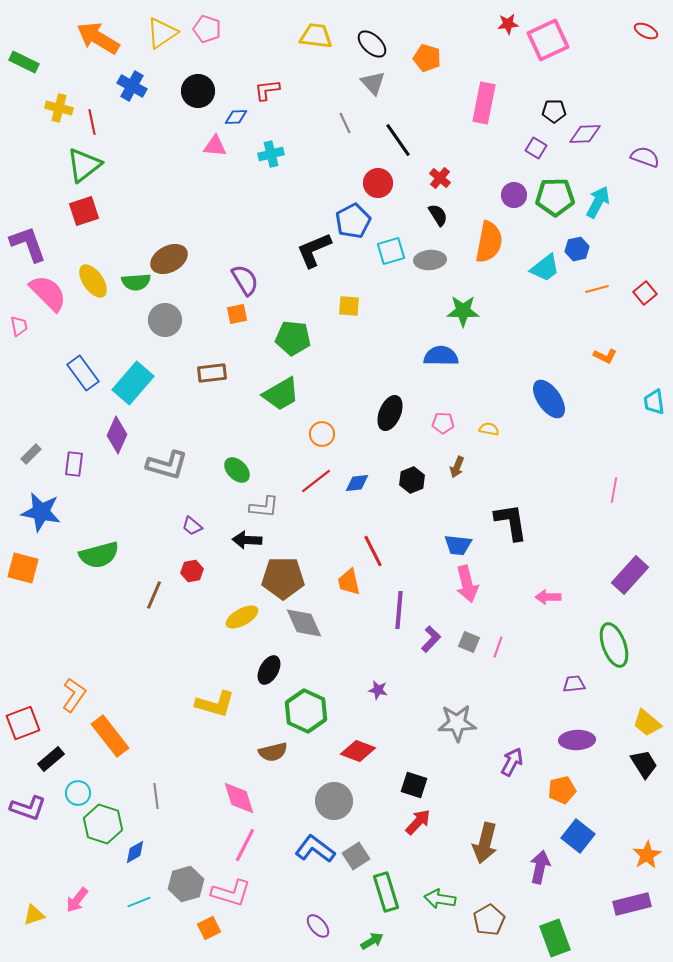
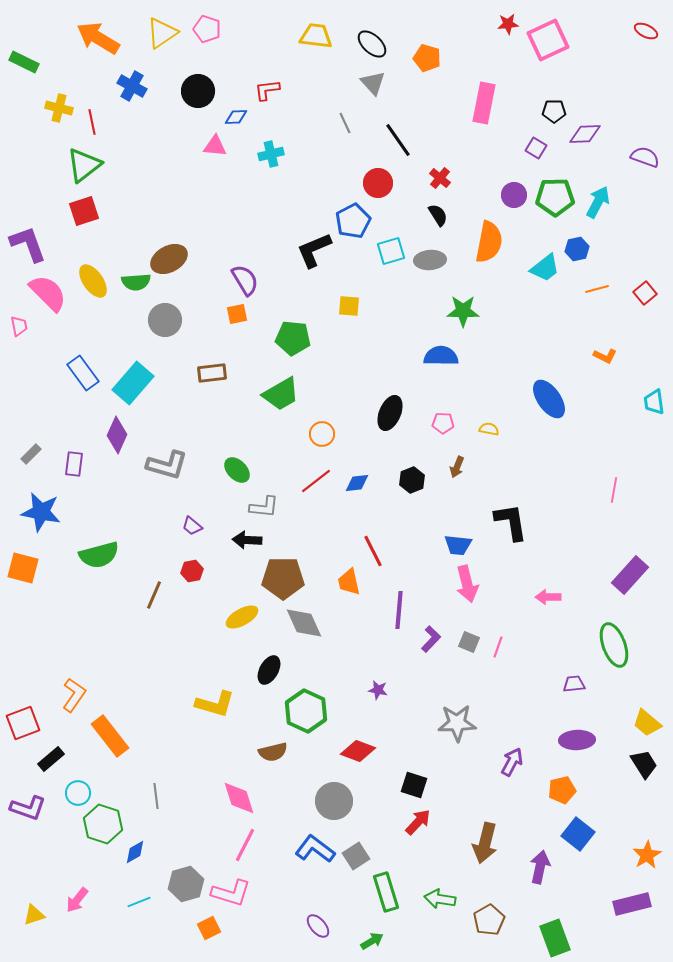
blue square at (578, 836): moved 2 px up
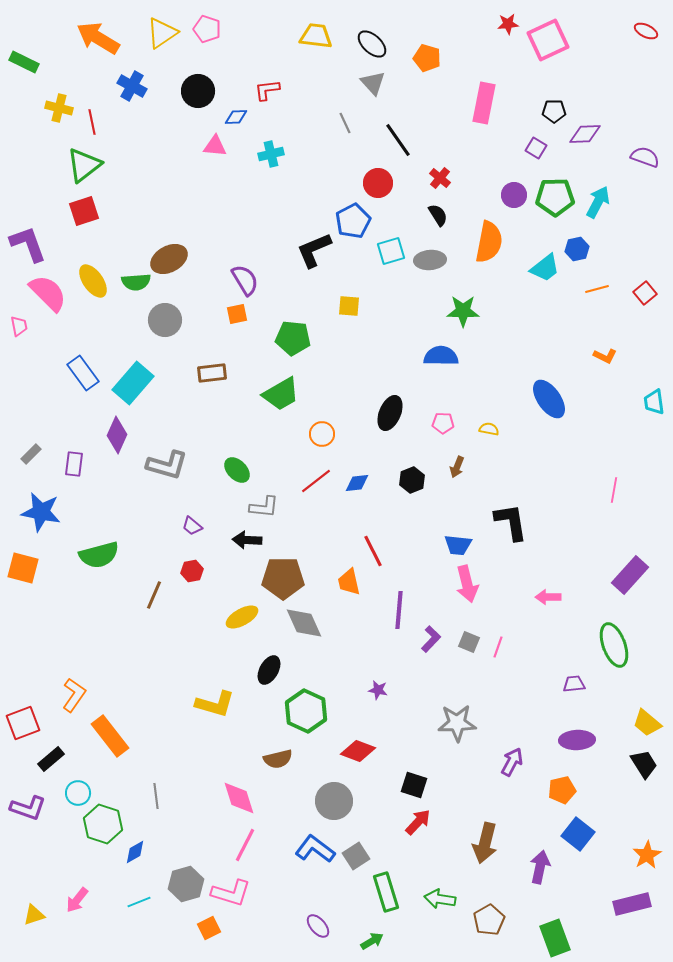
brown semicircle at (273, 752): moved 5 px right, 7 px down
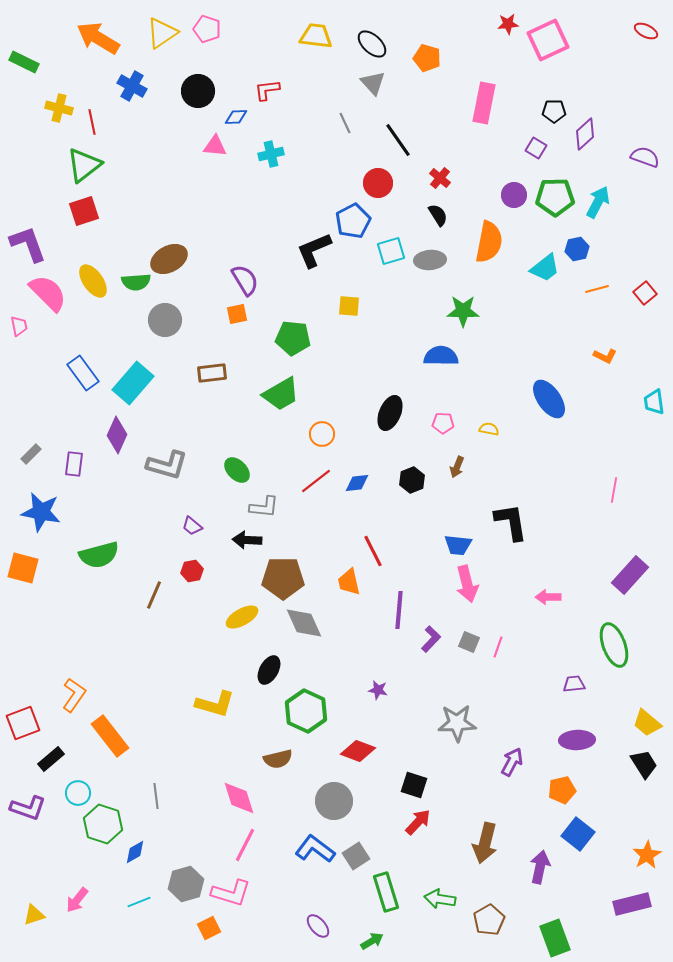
purple diamond at (585, 134): rotated 40 degrees counterclockwise
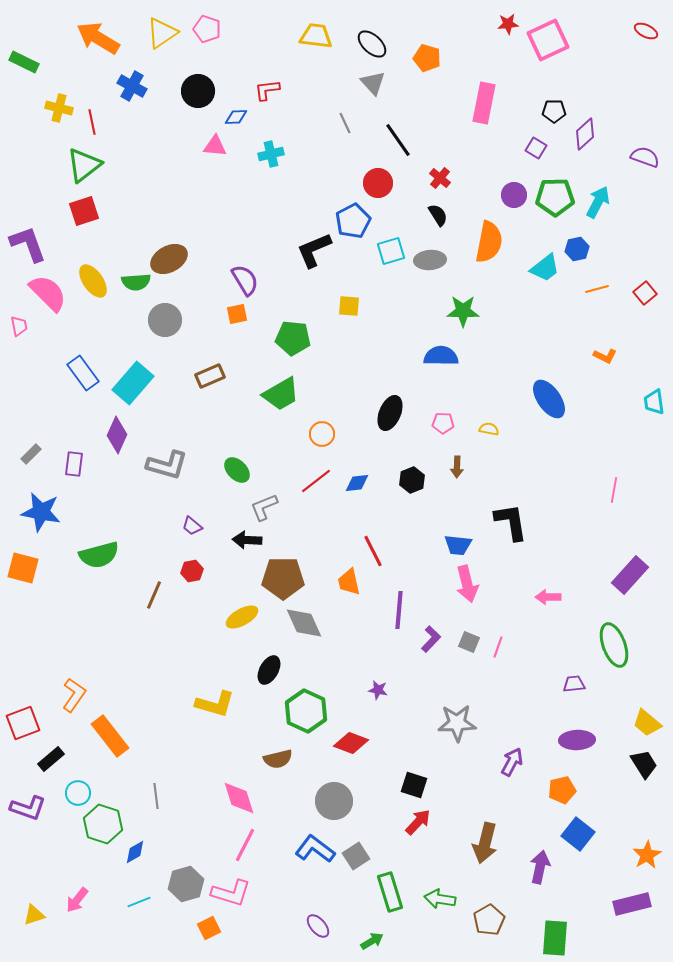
brown rectangle at (212, 373): moved 2 px left, 3 px down; rotated 16 degrees counterclockwise
brown arrow at (457, 467): rotated 20 degrees counterclockwise
gray L-shape at (264, 507): rotated 152 degrees clockwise
red diamond at (358, 751): moved 7 px left, 8 px up
green rectangle at (386, 892): moved 4 px right
green rectangle at (555, 938): rotated 24 degrees clockwise
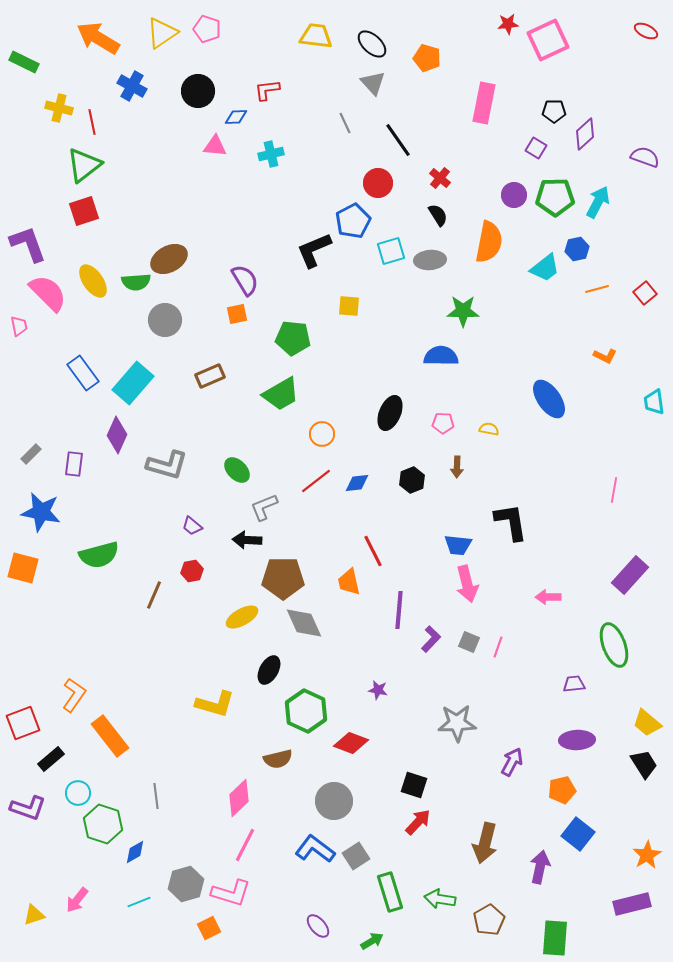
pink diamond at (239, 798): rotated 63 degrees clockwise
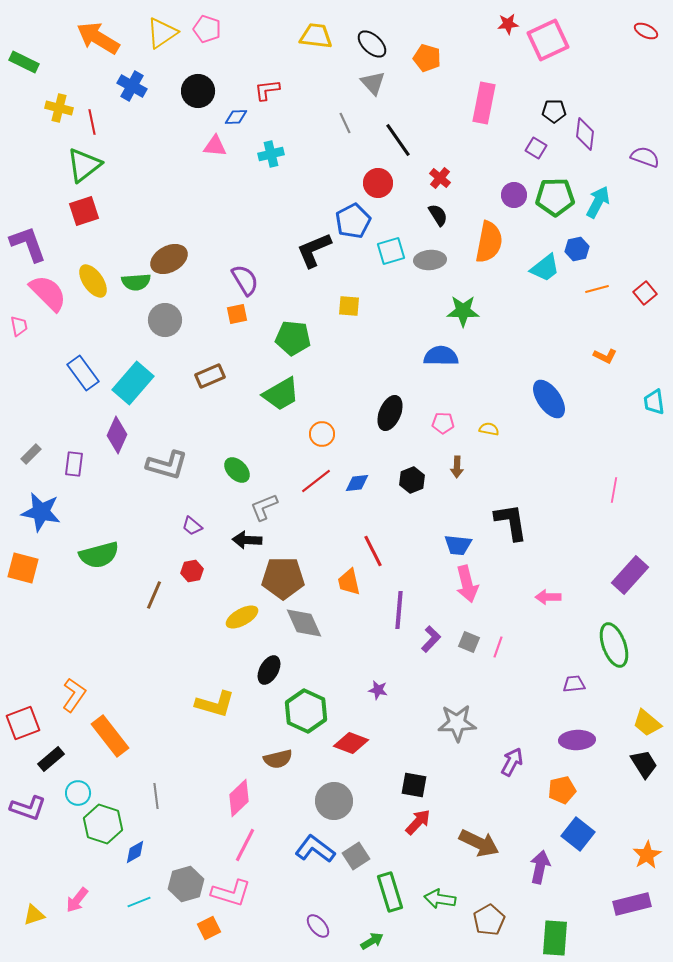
purple diamond at (585, 134): rotated 40 degrees counterclockwise
black square at (414, 785): rotated 8 degrees counterclockwise
brown arrow at (485, 843): moved 6 px left; rotated 78 degrees counterclockwise
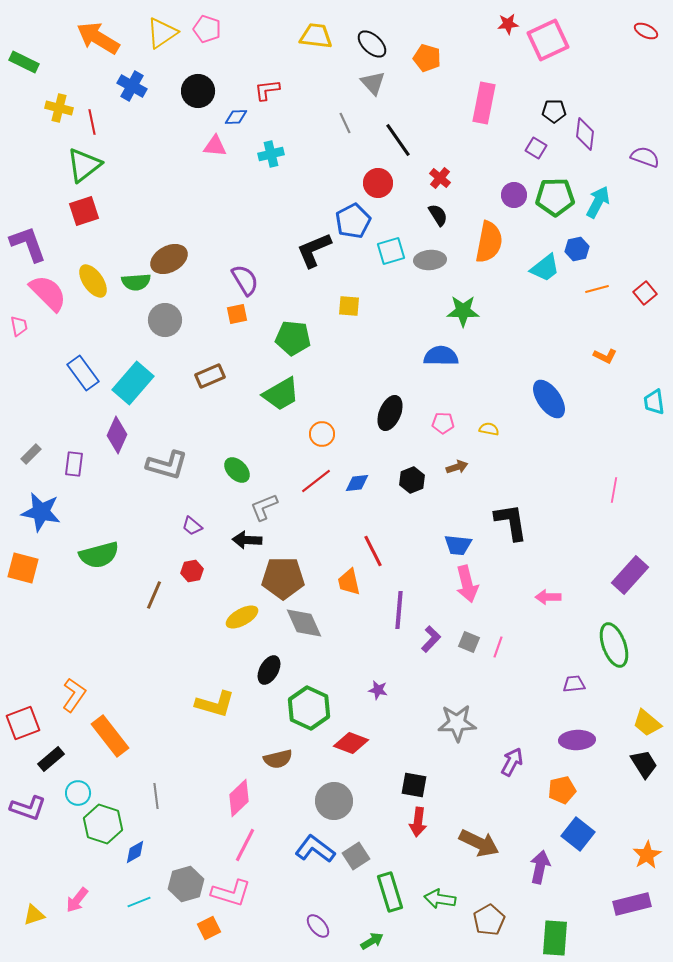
brown arrow at (457, 467): rotated 110 degrees counterclockwise
green hexagon at (306, 711): moved 3 px right, 3 px up
red arrow at (418, 822): rotated 144 degrees clockwise
